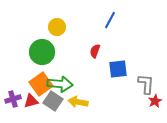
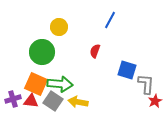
yellow circle: moved 2 px right
blue square: moved 9 px right, 1 px down; rotated 24 degrees clockwise
orange square: moved 5 px left; rotated 30 degrees counterclockwise
red triangle: rotated 21 degrees clockwise
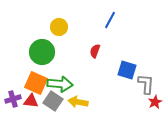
orange square: moved 1 px up
red star: moved 1 px down
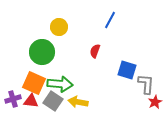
orange square: moved 2 px left
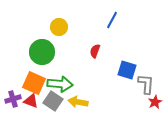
blue line: moved 2 px right
red triangle: rotated 14 degrees clockwise
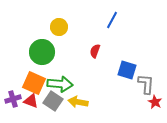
red star: rotated 16 degrees counterclockwise
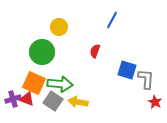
gray L-shape: moved 5 px up
red triangle: moved 4 px left, 2 px up
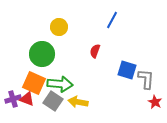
green circle: moved 2 px down
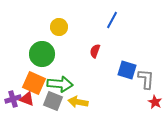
gray square: rotated 12 degrees counterclockwise
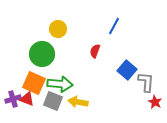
blue line: moved 2 px right, 6 px down
yellow circle: moved 1 px left, 2 px down
blue square: rotated 24 degrees clockwise
gray L-shape: moved 3 px down
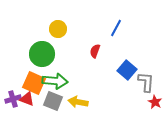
blue line: moved 2 px right, 2 px down
green arrow: moved 5 px left, 3 px up
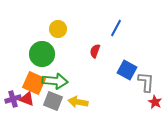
blue square: rotated 12 degrees counterclockwise
